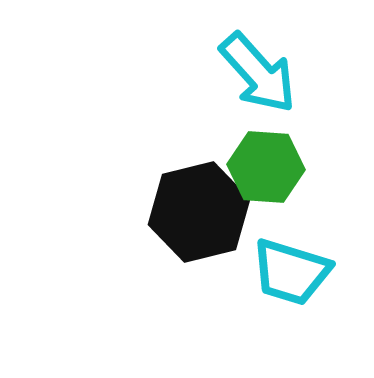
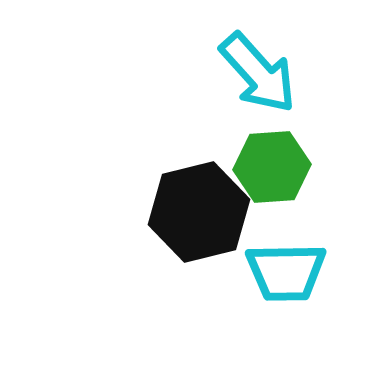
green hexagon: moved 6 px right; rotated 8 degrees counterclockwise
cyan trapezoid: moved 5 px left; rotated 18 degrees counterclockwise
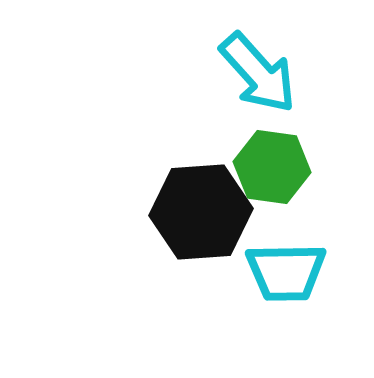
green hexagon: rotated 12 degrees clockwise
black hexagon: moved 2 px right; rotated 10 degrees clockwise
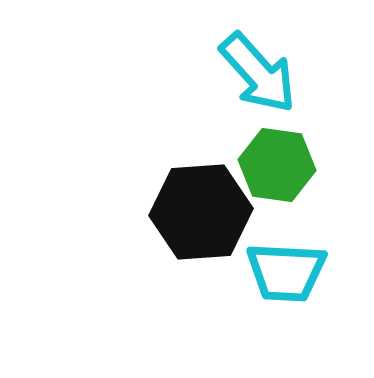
green hexagon: moved 5 px right, 2 px up
cyan trapezoid: rotated 4 degrees clockwise
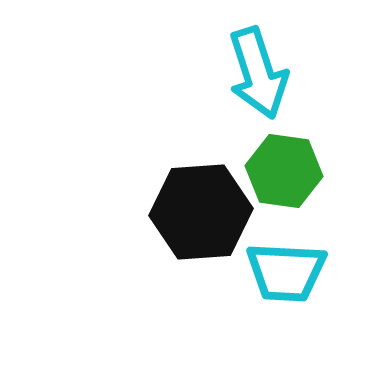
cyan arrow: rotated 24 degrees clockwise
green hexagon: moved 7 px right, 6 px down
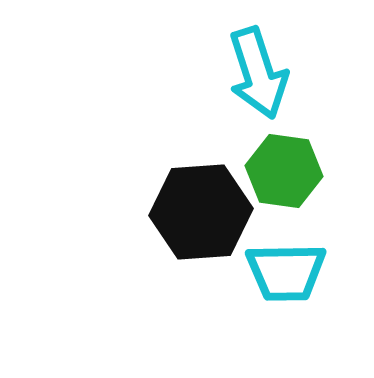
cyan trapezoid: rotated 4 degrees counterclockwise
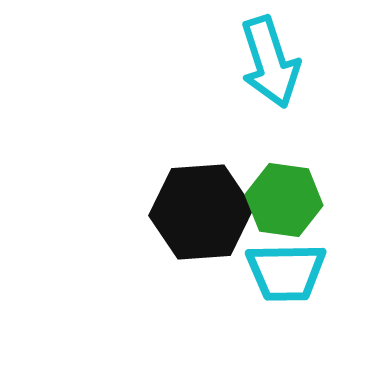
cyan arrow: moved 12 px right, 11 px up
green hexagon: moved 29 px down
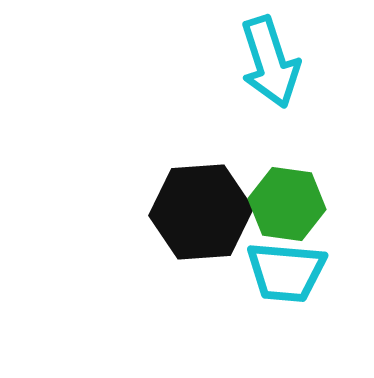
green hexagon: moved 3 px right, 4 px down
cyan trapezoid: rotated 6 degrees clockwise
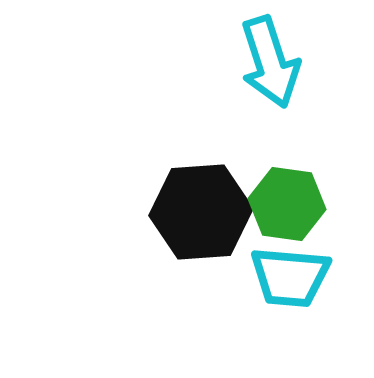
cyan trapezoid: moved 4 px right, 5 px down
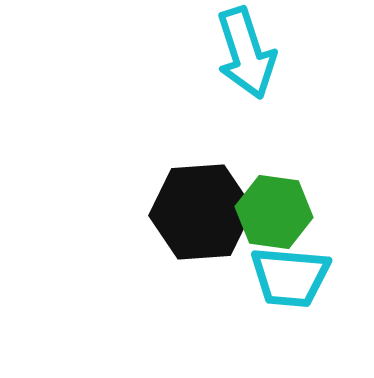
cyan arrow: moved 24 px left, 9 px up
green hexagon: moved 13 px left, 8 px down
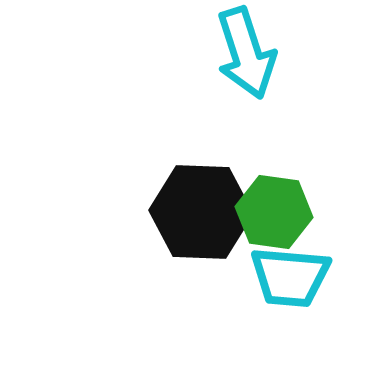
black hexagon: rotated 6 degrees clockwise
